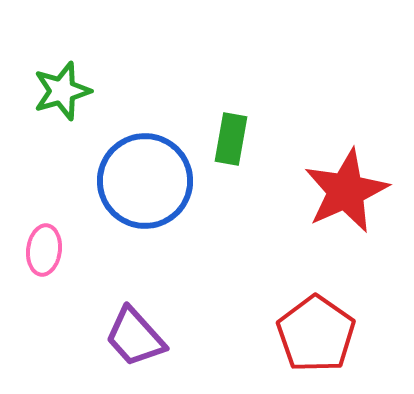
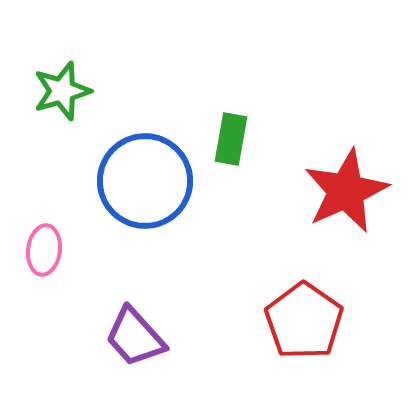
red pentagon: moved 12 px left, 13 px up
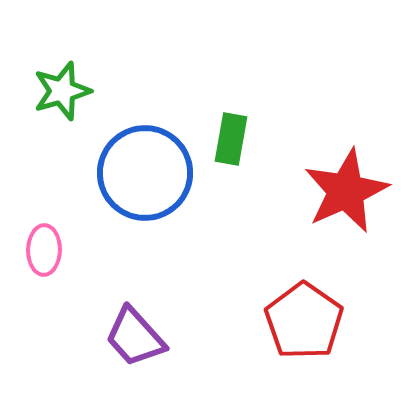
blue circle: moved 8 px up
pink ellipse: rotated 6 degrees counterclockwise
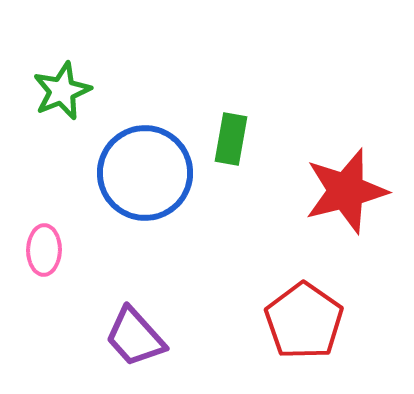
green star: rotated 6 degrees counterclockwise
red star: rotated 10 degrees clockwise
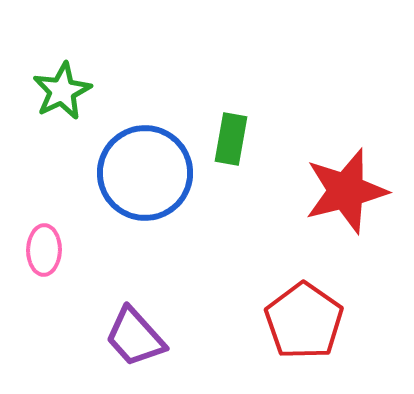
green star: rotated 4 degrees counterclockwise
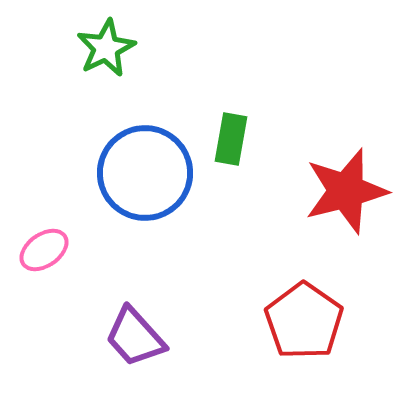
green star: moved 44 px right, 43 px up
pink ellipse: rotated 54 degrees clockwise
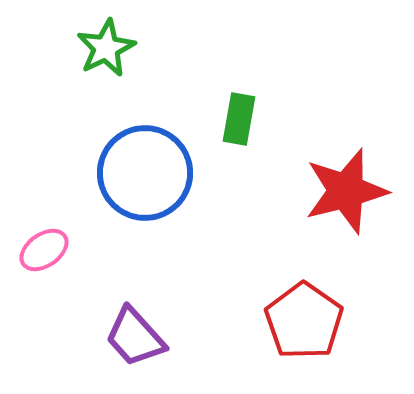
green rectangle: moved 8 px right, 20 px up
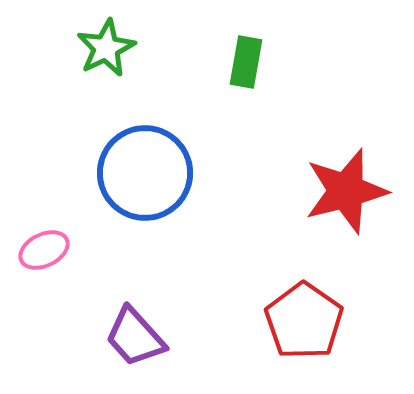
green rectangle: moved 7 px right, 57 px up
pink ellipse: rotated 9 degrees clockwise
